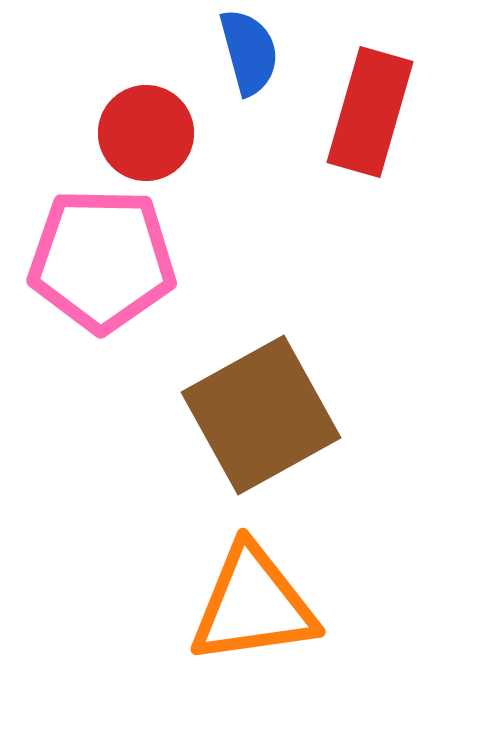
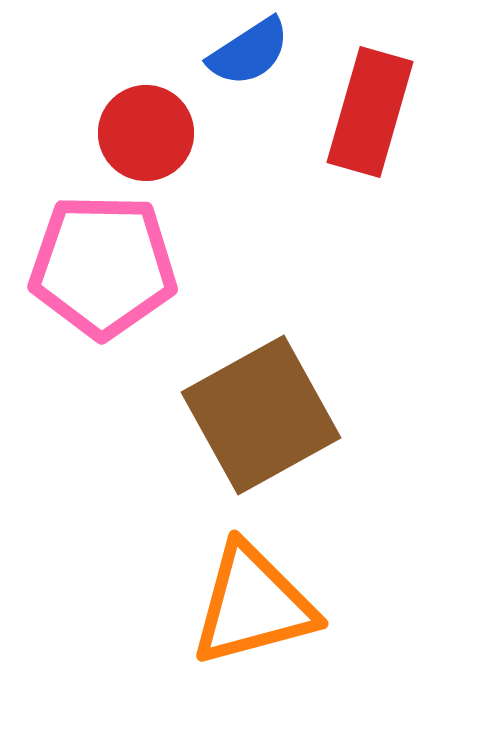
blue semicircle: rotated 72 degrees clockwise
pink pentagon: moved 1 px right, 6 px down
orange triangle: rotated 7 degrees counterclockwise
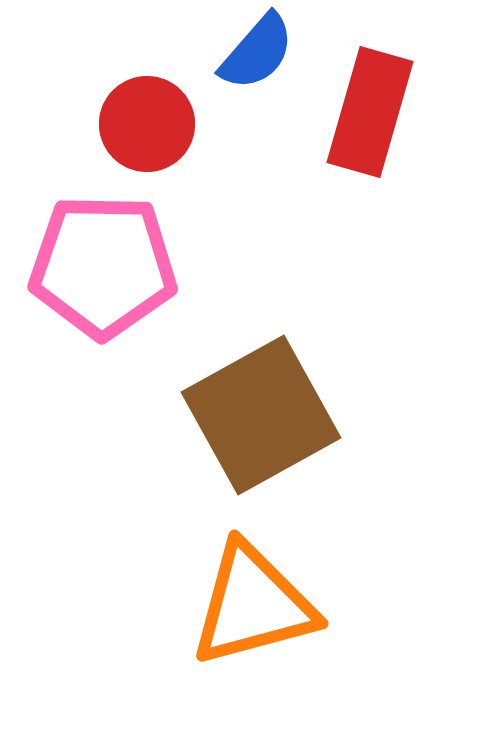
blue semicircle: moved 8 px right; rotated 16 degrees counterclockwise
red circle: moved 1 px right, 9 px up
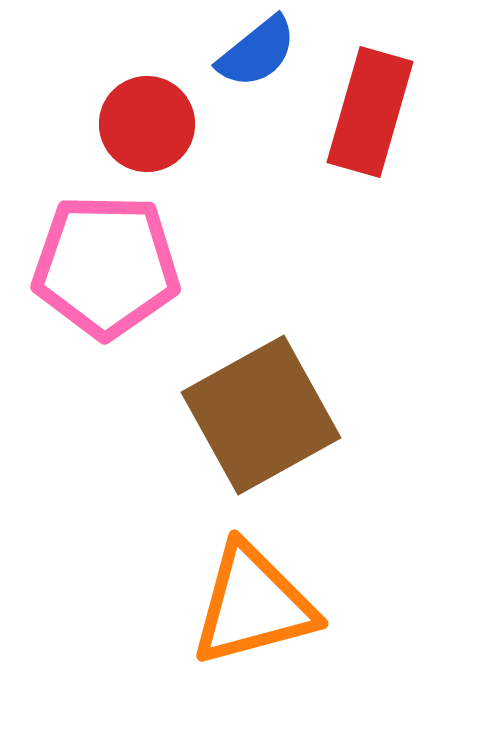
blue semicircle: rotated 10 degrees clockwise
pink pentagon: moved 3 px right
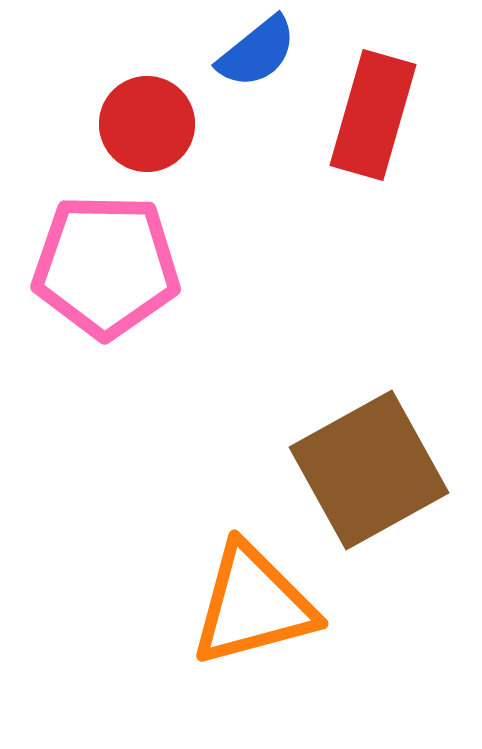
red rectangle: moved 3 px right, 3 px down
brown square: moved 108 px right, 55 px down
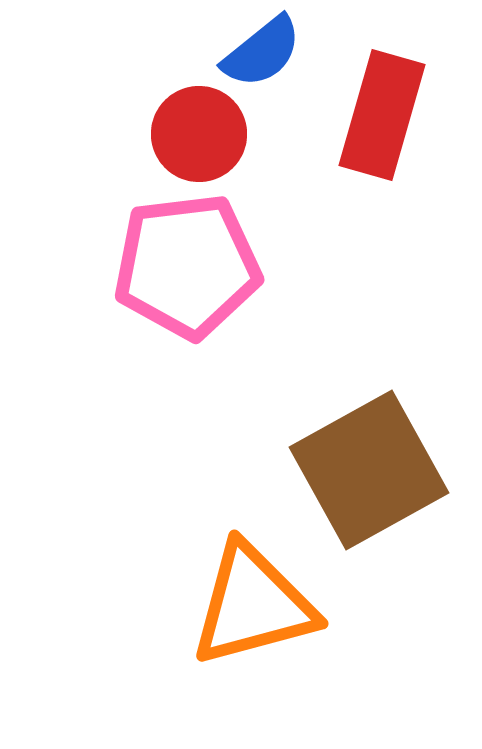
blue semicircle: moved 5 px right
red rectangle: moved 9 px right
red circle: moved 52 px right, 10 px down
pink pentagon: moved 81 px right; rotated 8 degrees counterclockwise
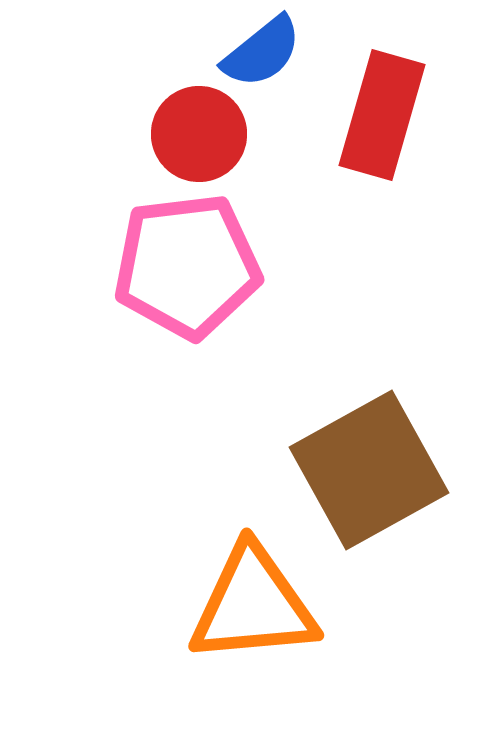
orange triangle: rotated 10 degrees clockwise
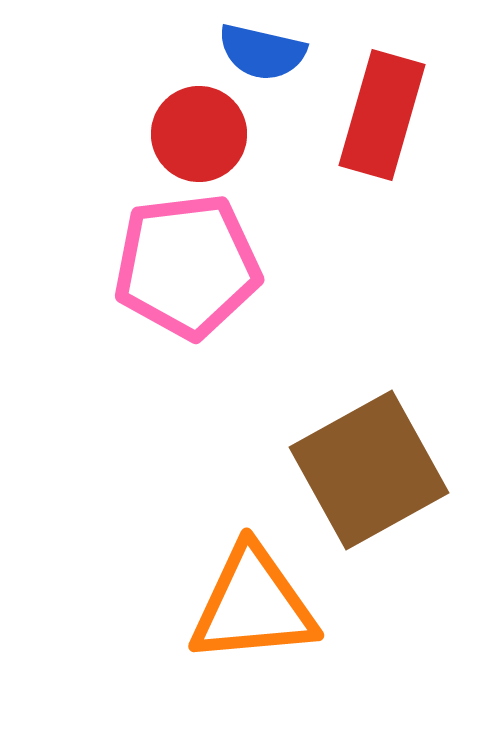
blue semicircle: rotated 52 degrees clockwise
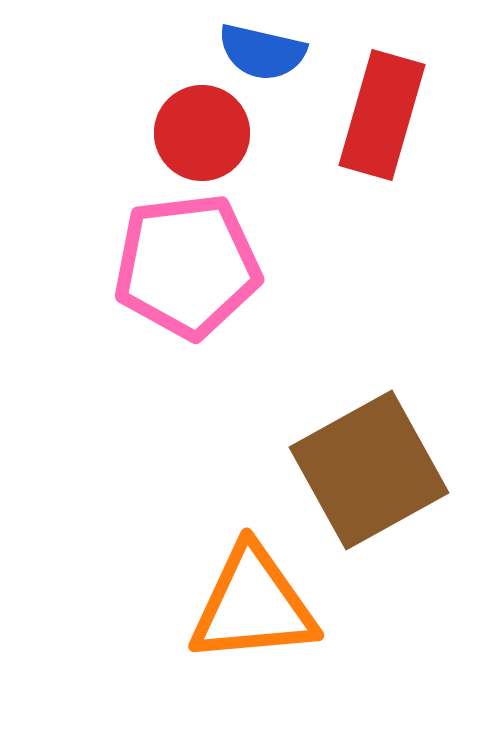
red circle: moved 3 px right, 1 px up
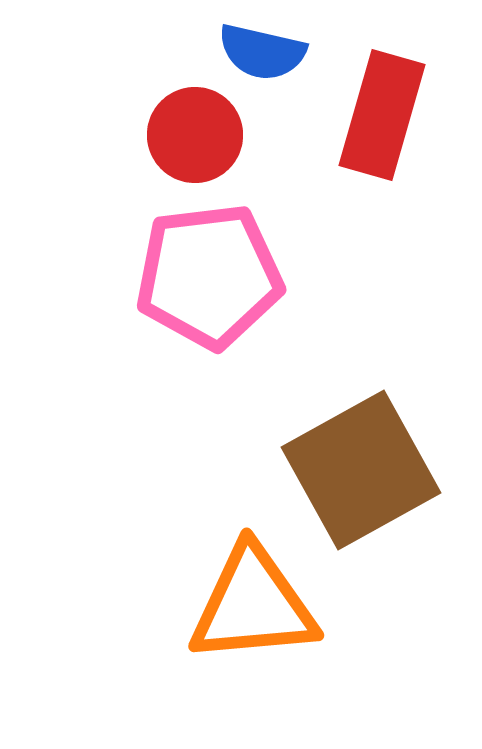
red circle: moved 7 px left, 2 px down
pink pentagon: moved 22 px right, 10 px down
brown square: moved 8 px left
